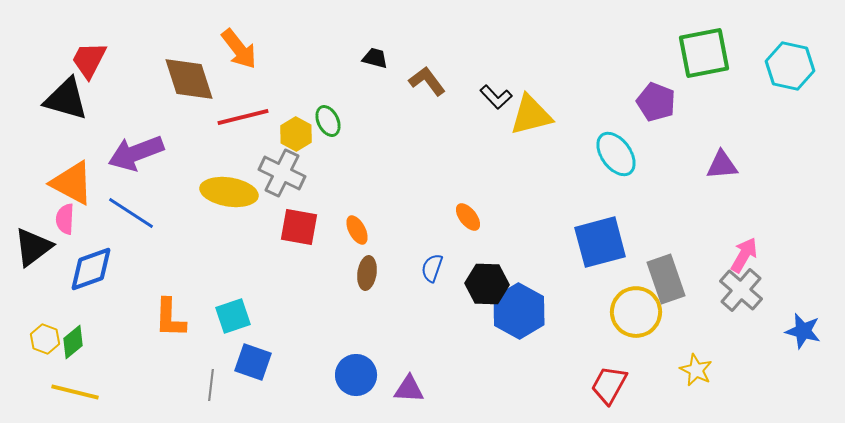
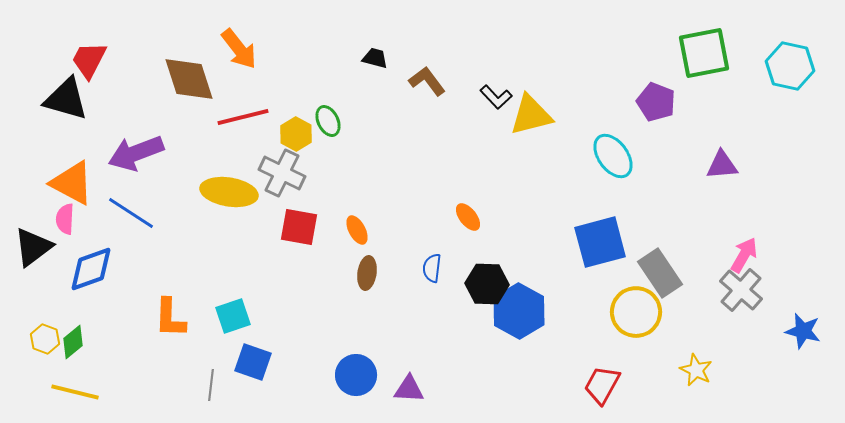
cyan ellipse at (616, 154): moved 3 px left, 2 px down
blue semicircle at (432, 268): rotated 12 degrees counterclockwise
gray rectangle at (666, 279): moved 6 px left, 6 px up; rotated 15 degrees counterclockwise
red trapezoid at (609, 385): moved 7 px left
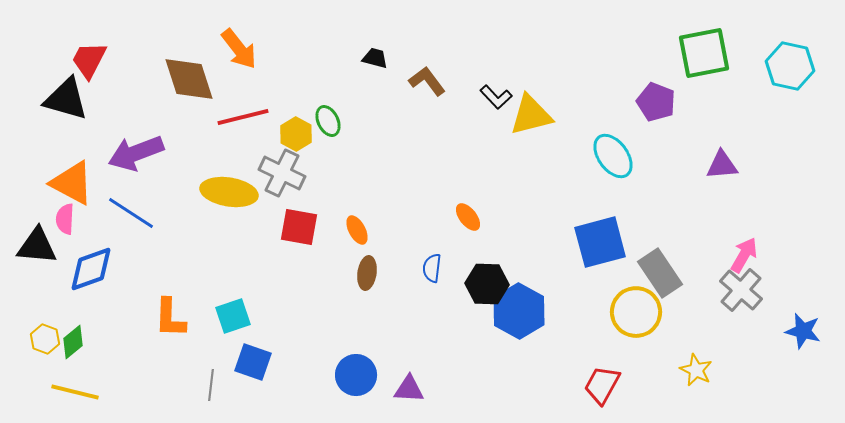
black triangle at (33, 247): moved 4 px right, 1 px up; rotated 42 degrees clockwise
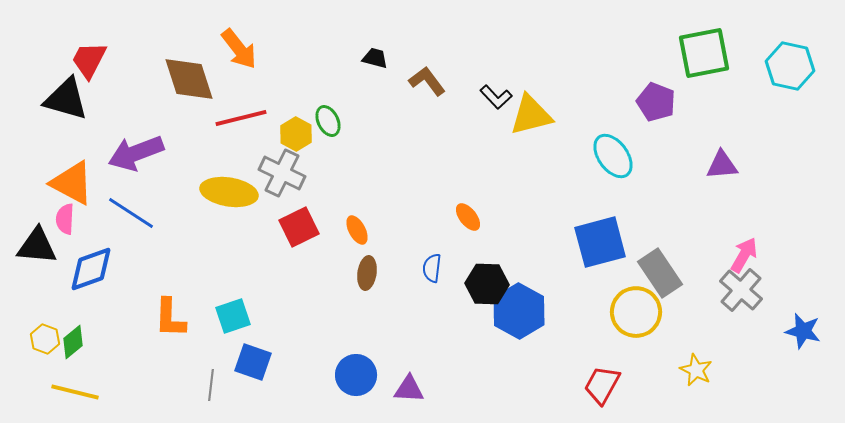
red line at (243, 117): moved 2 px left, 1 px down
red square at (299, 227): rotated 36 degrees counterclockwise
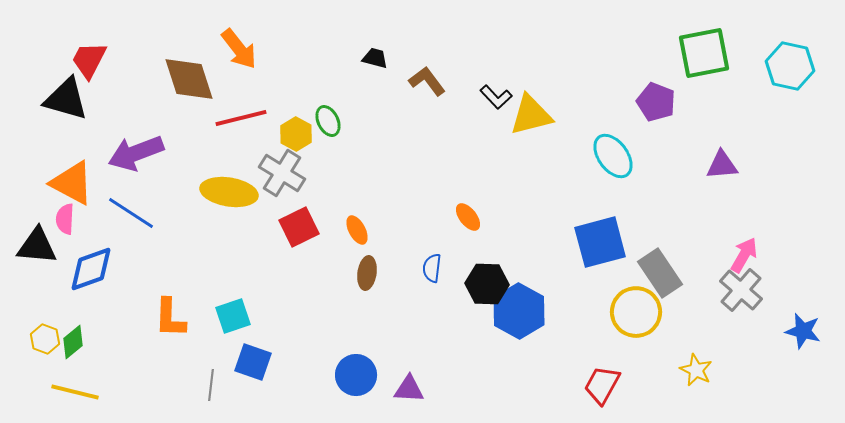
gray cross at (282, 173): rotated 6 degrees clockwise
